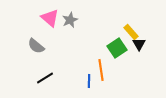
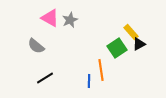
pink triangle: rotated 12 degrees counterclockwise
black triangle: rotated 32 degrees clockwise
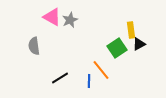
pink triangle: moved 2 px right, 1 px up
yellow rectangle: moved 2 px up; rotated 35 degrees clockwise
gray semicircle: moved 2 px left; rotated 42 degrees clockwise
orange line: rotated 30 degrees counterclockwise
black line: moved 15 px right
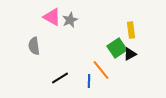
black triangle: moved 9 px left, 10 px down
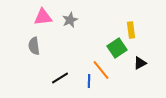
pink triangle: moved 9 px left; rotated 36 degrees counterclockwise
black triangle: moved 10 px right, 9 px down
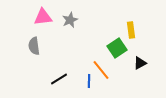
black line: moved 1 px left, 1 px down
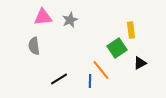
blue line: moved 1 px right
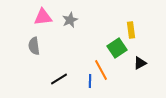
orange line: rotated 10 degrees clockwise
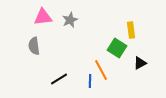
green square: rotated 24 degrees counterclockwise
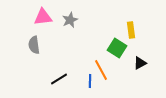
gray semicircle: moved 1 px up
